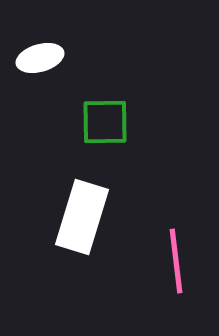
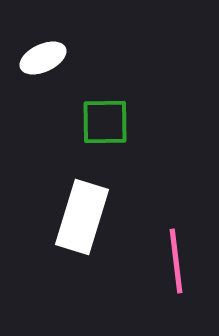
white ellipse: moved 3 px right; rotated 9 degrees counterclockwise
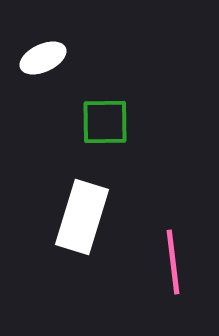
pink line: moved 3 px left, 1 px down
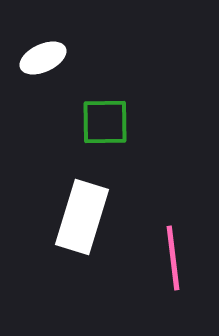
pink line: moved 4 px up
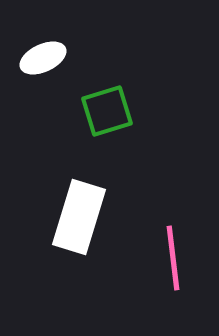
green square: moved 2 px right, 11 px up; rotated 16 degrees counterclockwise
white rectangle: moved 3 px left
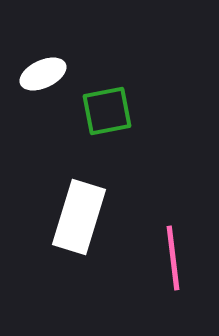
white ellipse: moved 16 px down
green square: rotated 6 degrees clockwise
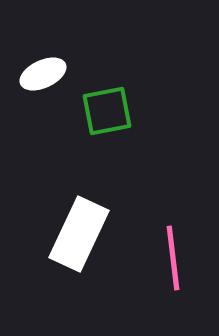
white rectangle: moved 17 px down; rotated 8 degrees clockwise
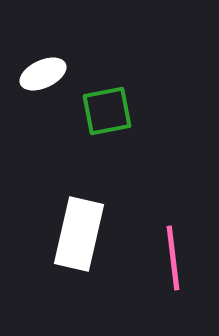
white rectangle: rotated 12 degrees counterclockwise
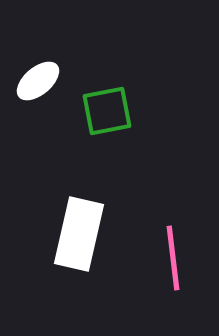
white ellipse: moved 5 px left, 7 px down; rotated 15 degrees counterclockwise
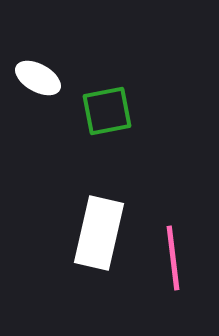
white ellipse: moved 3 px up; rotated 69 degrees clockwise
white rectangle: moved 20 px right, 1 px up
